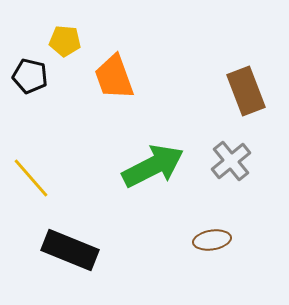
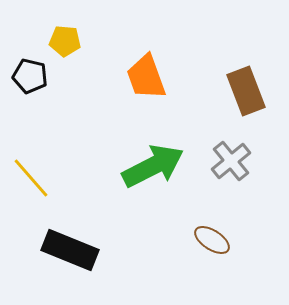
orange trapezoid: moved 32 px right
brown ellipse: rotated 42 degrees clockwise
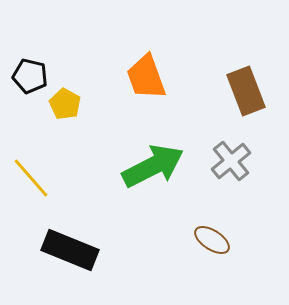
yellow pentagon: moved 63 px down; rotated 24 degrees clockwise
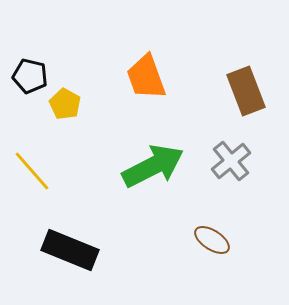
yellow line: moved 1 px right, 7 px up
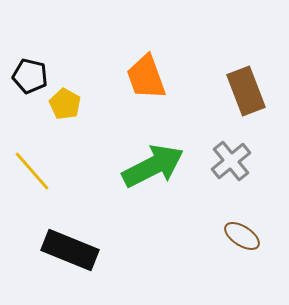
brown ellipse: moved 30 px right, 4 px up
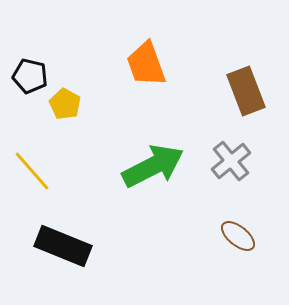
orange trapezoid: moved 13 px up
brown ellipse: moved 4 px left; rotated 6 degrees clockwise
black rectangle: moved 7 px left, 4 px up
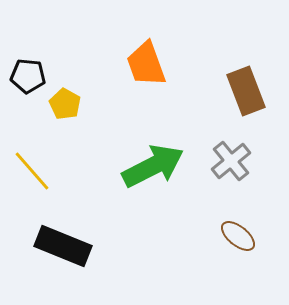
black pentagon: moved 2 px left; rotated 8 degrees counterclockwise
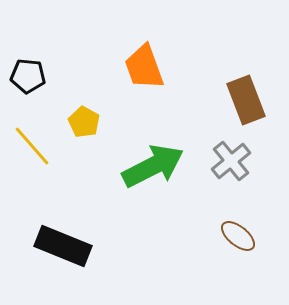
orange trapezoid: moved 2 px left, 3 px down
brown rectangle: moved 9 px down
yellow pentagon: moved 19 px right, 18 px down
yellow line: moved 25 px up
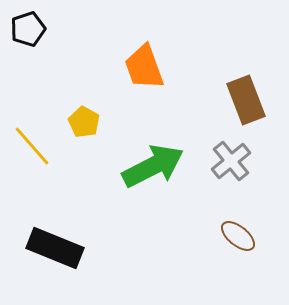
black pentagon: moved 47 px up; rotated 24 degrees counterclockwise
black rectangle: moved 8 px left, 2 px down
